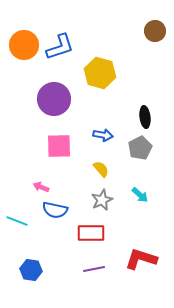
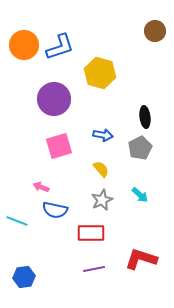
pink square: rotated 16 degrees counterclockwise
blue hexagon: moved 7 px left, 7 px down; rotated 15 degrees counterclockwise
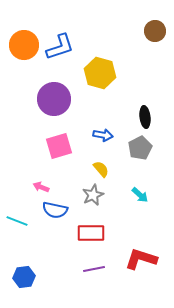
gray star: moved 9 px left, 5 px up
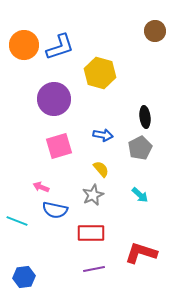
red L-shape: moved 6 px up
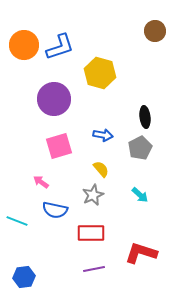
pink arrow: moved 5 px up; rotated 14 degrees clockwise
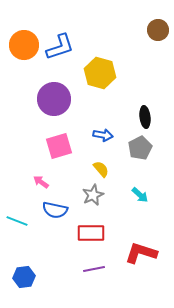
brown circle: moved 3 px right, 1 px up
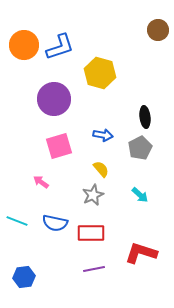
blue semicircle: moved 13 px down
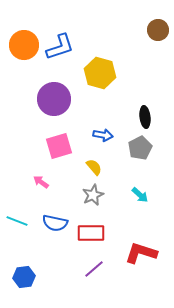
yellow semicircle: moved 7 px left, 2 px up
purple line: rotated 30 degrees counterclockwise
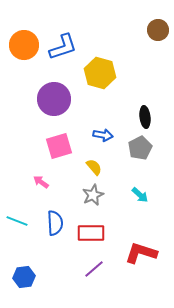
blue L-shape: moved 3 px right
blue semicircle: rotated 105 degrees counterclockwise
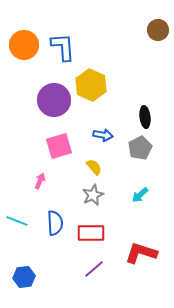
blue L-shape: rotated 76 degrees counterclockwise
yellow hexagon: moved 9 px left, 12 px down; rotated 8 degrees clockwise
purple circle: moved 1 px down
pink arrow: moved 1 px left, 1 px up; rotated 77 degrees clockwise
cyan arrow: rotated 96 degrees clockwise
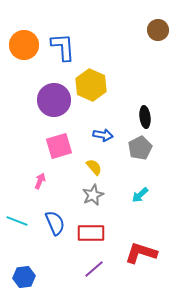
blue semicircle: rotated 20 degrees counterclockwise
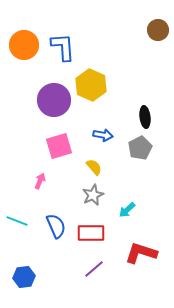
cyan arrow: moved 13 px left, 15 px down
blue semicircle: moved 1 px right, 3 px down
